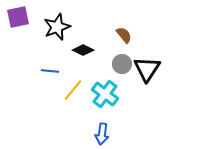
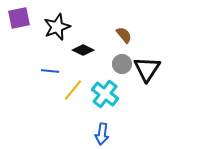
purple square: moved 1 px right, 1 px down
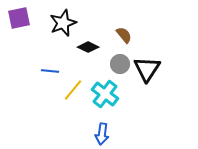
black star: moved 6 px right, 4 px up
black diamond: moved 5 px right, 3 px up
gray circle: moved 2 px left
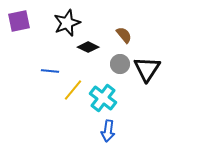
purple square: moved 3 px down
black star: moved 4 px right
cyan cross: moved 2 px left, 4 px down
blue arrow: moved 6 px right, 3 px up
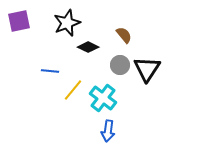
gray circle: moved 1 px down
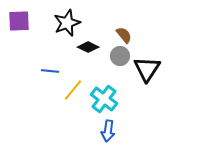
purple square: rotated 10 degrees clockwise
gray circle: moved 9 px up
cyan cross: moved 1 px right, 1 px down
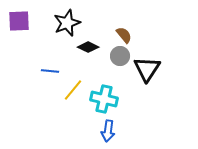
cyan cross: rotated 24 degrees counterclockwise
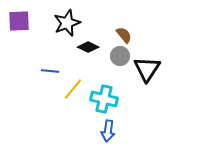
yellow line: moved 1 px up
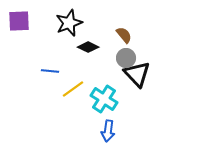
black star: moved 2 px right
gray circle: moved 6 px right, 2 px down
black triangle: moved 10 px left, 5 px down; rotated 16 degrees counterclockwise
yellow line: rotated 15 degrees clockwise
cyan cross: rotated 20 degrees clockwise
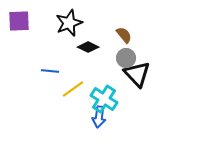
blue arrow: moved 9 px left, 14 px up
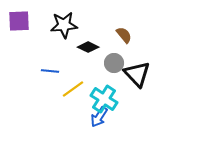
black star: moved 5 px left, 2 px down; rotated 16 degrees clockwise
gray circle: moved 12 px left, 5 px down
blue arrow: rotated 25 degrees clockwise
